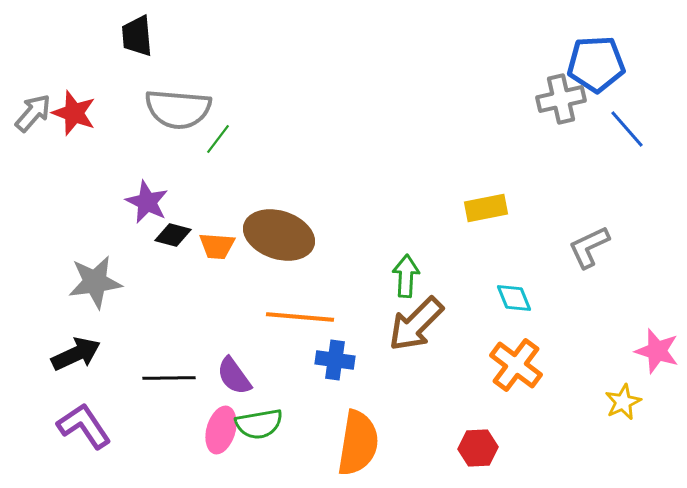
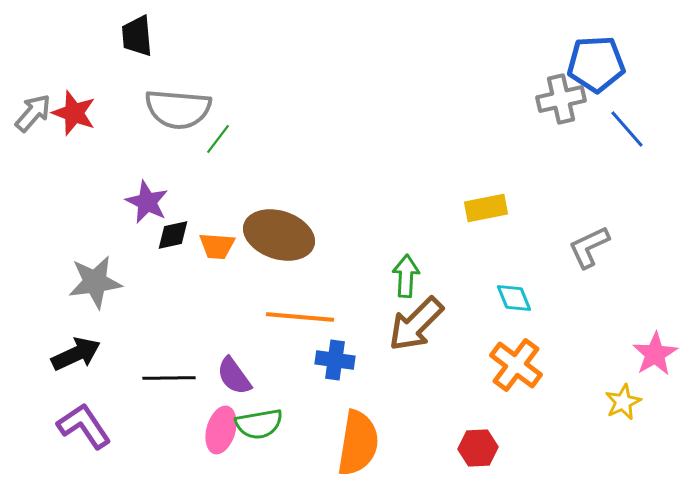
black diamond: rotated 27 degrees counterclockwise
pink star: moved 2 px left, 3 px down; rotated 24 degrees clockwise
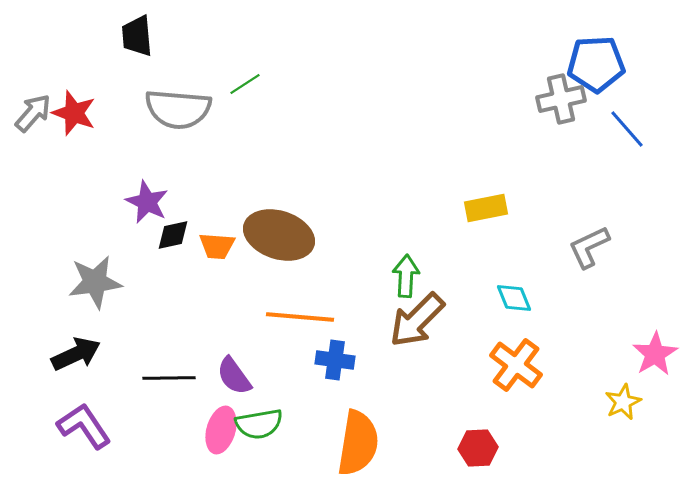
green line: moved 27 px right, 55 px up; rotated 20 degrees clockwise
brown arrow: moved 1 px right, 4 px up
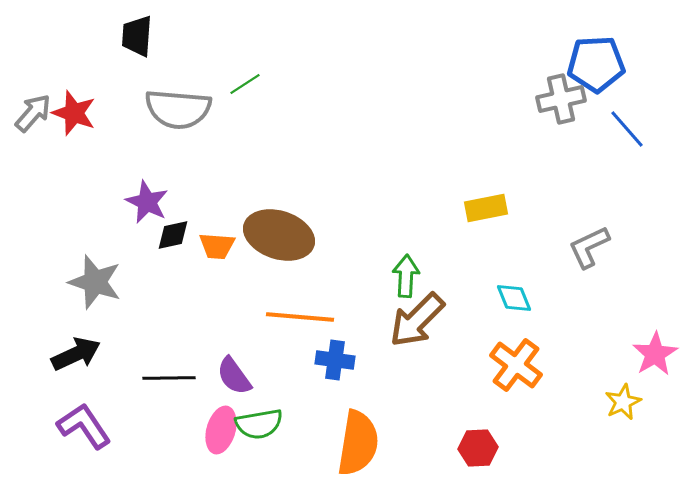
black trapezoid: rotated 9 degrees clockwise
gray star: rotated 26 degrees clockwise
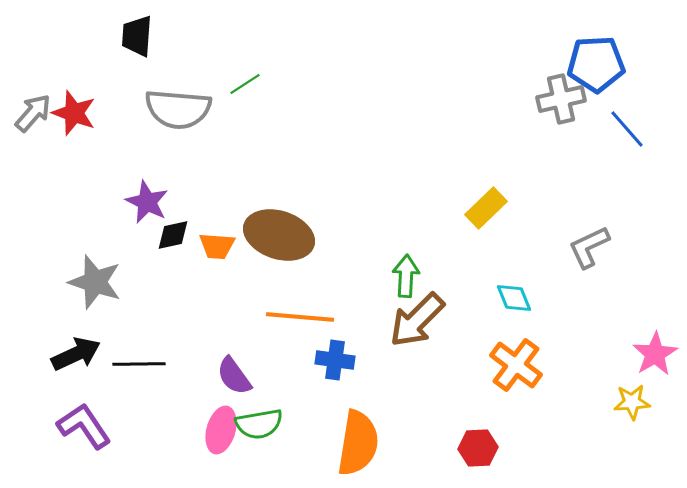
yellow rectangle: rotated 33 degrees counterclockwise
black line: moved 30 px left, 14 px up
yellow star: moved 9 px right; rotated 21 degrees clockwise
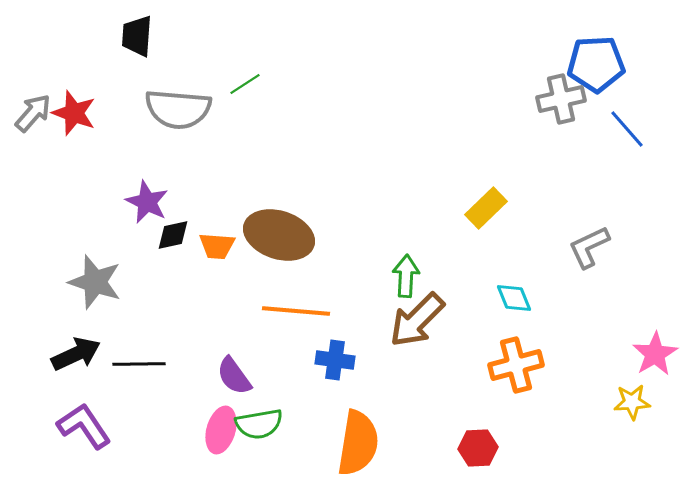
orange line: moved 4 px left, 6 px up
orange cross: rotated 38 degrees clockwise
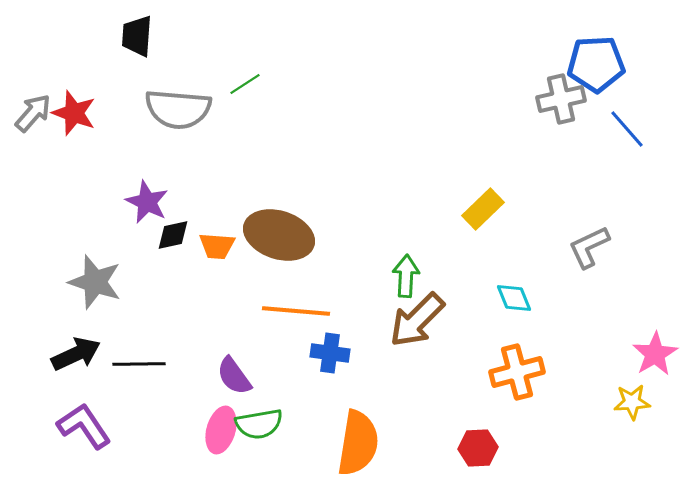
yellow rectangle: moved 3 px left, 1 px down
blue cross: moved 5 px left, 7 px up
orange cross: moved 1 px right, 7 px down
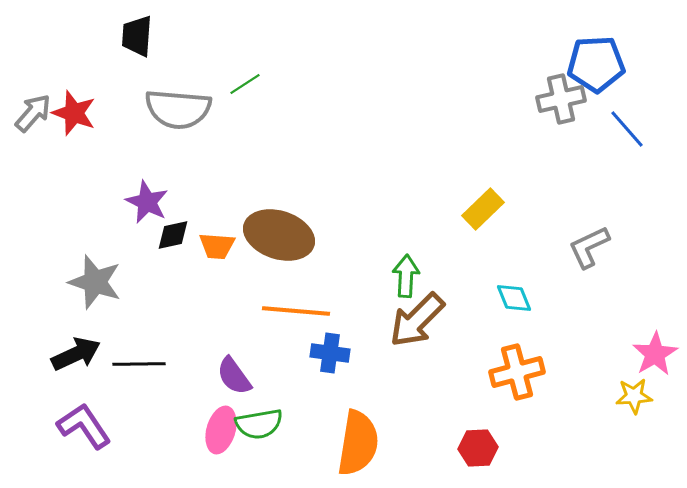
yellow star: moved 2 px right, 6 px up
